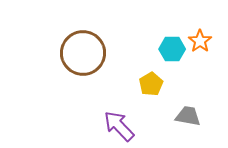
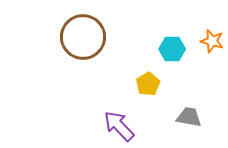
orange star: moved 12 px right; rotated 20 degrees counterclockwise
brown circle: moved 16 px up
yellow pentagon: moved 3 px left
gray trapezoid: moved 1 px right, 1 px down
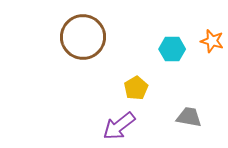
yellow pentagon: moved 12 px left, 4 px down
purple arrow: rotated 84 degrees counterclockwise
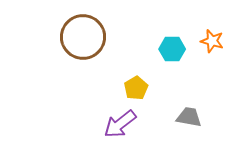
purple arrow: moved 1 px right, 2 px up
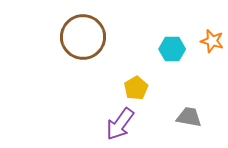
purple arrow: rotated 16 degrees counterclockwise
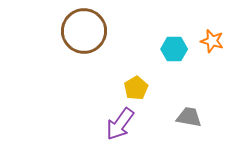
brown circle: moved 1 px right, 6 px up
cyan hexagon: moved 2 px right
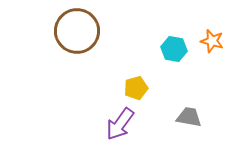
brown circle: moved 7 px left
cyan hexagon: rotated 10 degrees clockwise
yellow pentagon: rotated 15 degrees clockwise
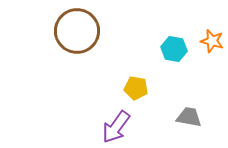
yellow pentagon: rotated 25 degrees clockwise
purple arrow: moved 4 px left, 3 px down
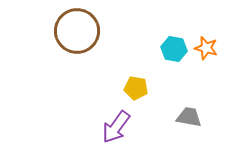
orange star: moved 6 px left, 7 px down
